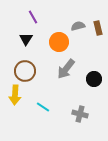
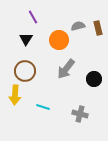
orange circle: moved 2 px up
cyan line: rotated 16 degrees counterclockwise
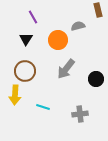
brown rectangle: moved 18 px up
orange circle: moved 1 px left
black circle: moved 2 px right
gray cross: rotated 21 degrees counterclockwise
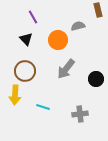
black triangle: rotated 16 degrees counterclockwise
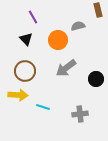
gray arrow: moved 1 px up; rotated 15 degrees clockwise
yellow arrow: moved 3 px right; rotated 90 degrees counterclockwise
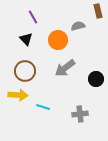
brown rectangle: moved 1 px down
gray arrow: moved 1 px left
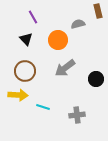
gray semicircle: moved 2 px up
gray cross: moved 3 px left, 1 px down
